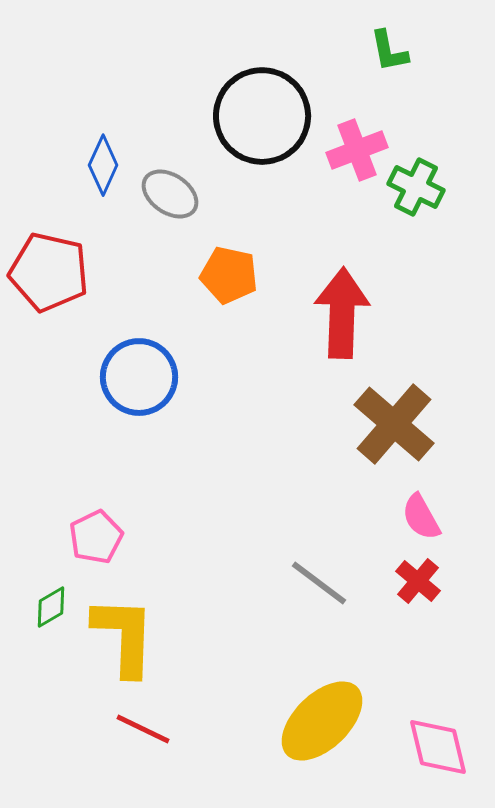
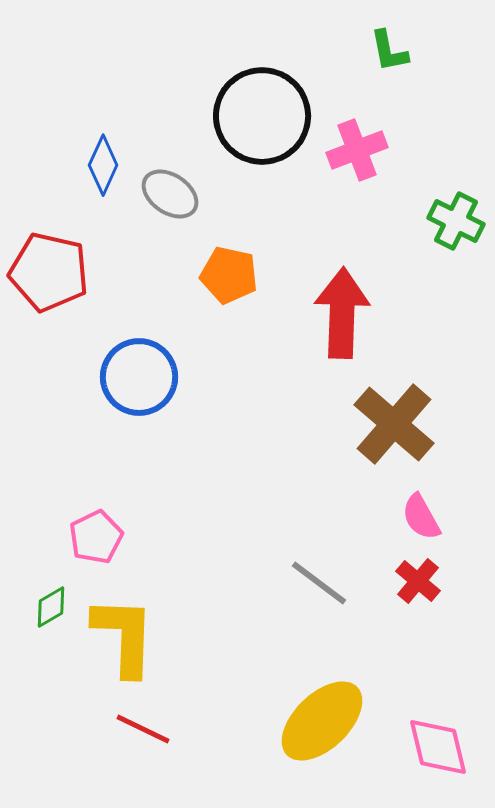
green cross: moved 40 px right, 34 px down
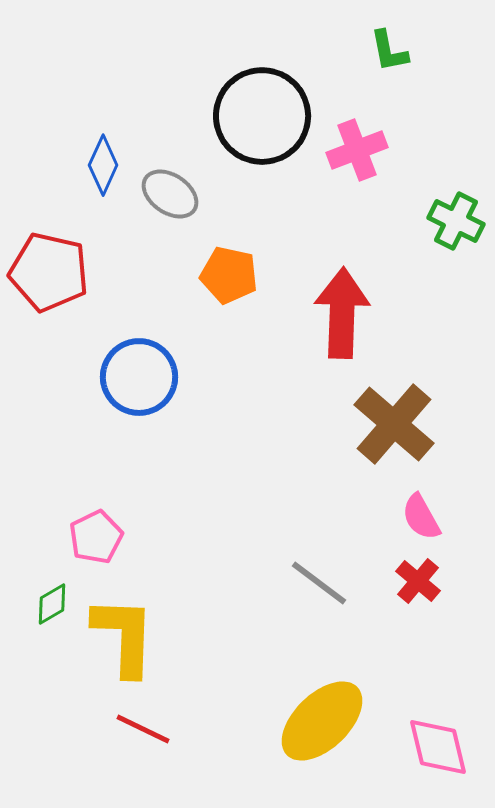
green diamond: moved 1 px right, 3 px up
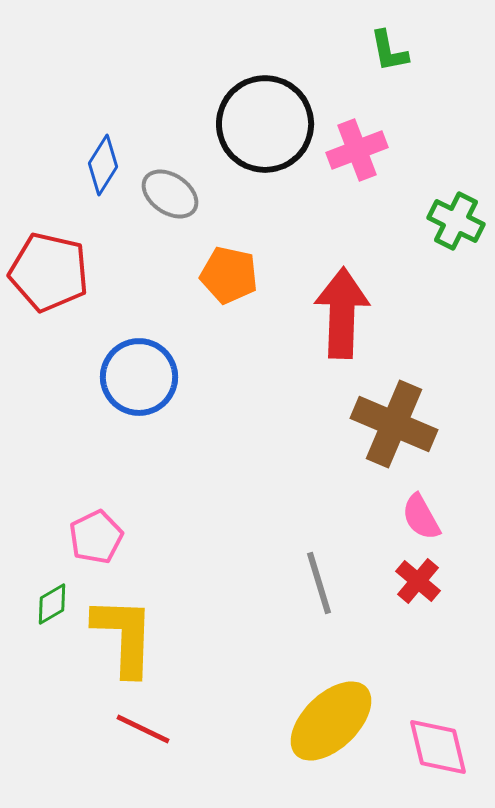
black circle: moved 3 px right, 8 px down
blue diamond: rotated 8 degrees clockwise
brown cross: rotated 18 degrees counterclockwise
gray line: rotated 36 degrees clockwise
yellow ellipse: moved 9 px right
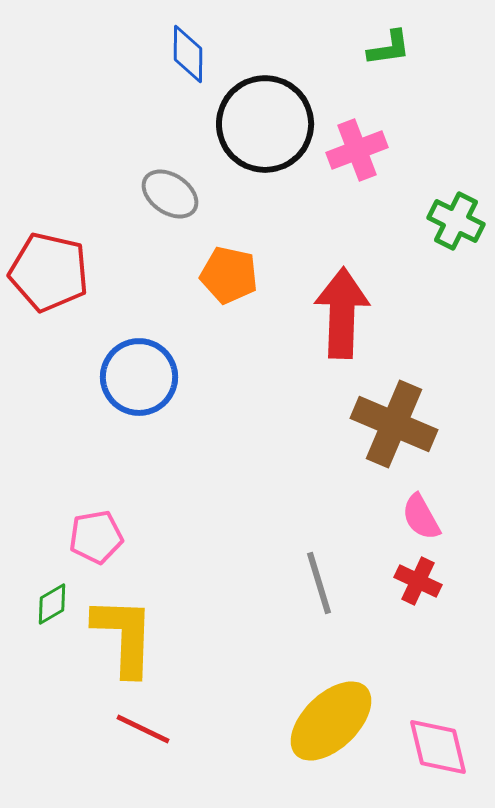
green L-shape: moved 3 px up; rotated 87 degrees counterclockwise
blue diamond: moved 85 px right, 111 px up; rotated 32 degrees counterclockwise
pink pentagon: rotated 16 degrees clockwise
red cross: rotated 15 degrees counterclockwise
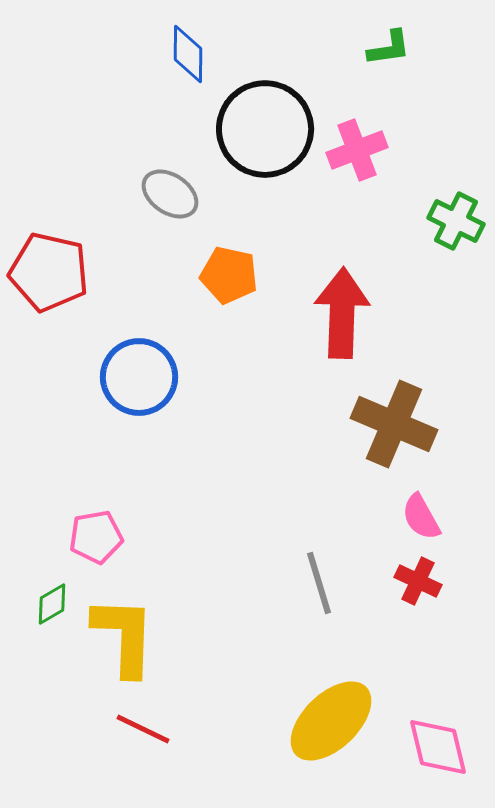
black circle: moved 5 px down
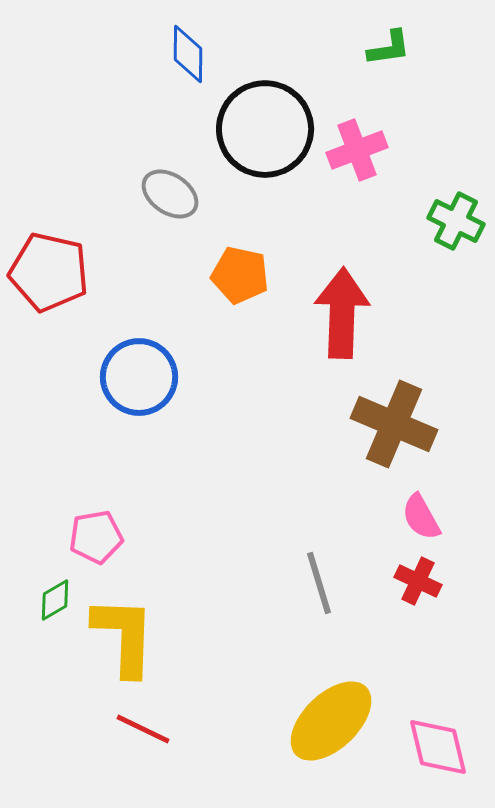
orange pentagon: moved 11 px right
green diamond: moved 3 px right, 4 px up
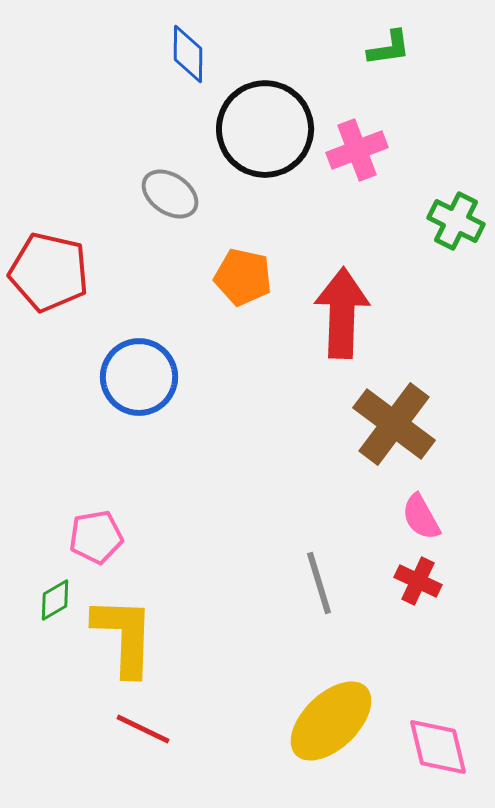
orange pentagon: moved 3 px right, 2 px down
brown cross: rotated 14 degrees clockwise
